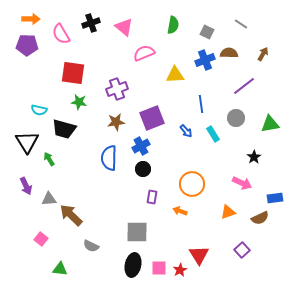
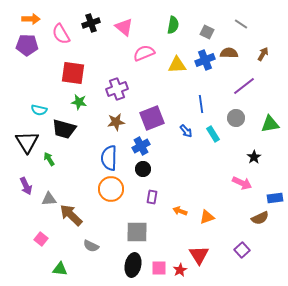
yellow triangle at (175, 75): moved 2 px right, 10 px up
orange circle at (192, 184): moved 81 px left, 5 px down
orange triangle at (228, 212): moved 21 px left, 5 px down
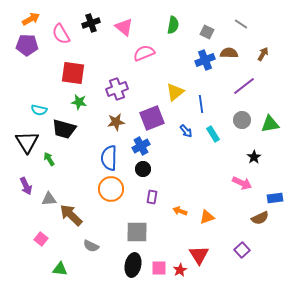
orange arrow at (31, 19): rotated 30 degrees counterclockwise
yellow triangle at (177, 65): moved 2 px left, 27 px down; rotated 36 degrees counterclockwise
gray circle at (236, 118): moved 6 px right, 2 px down
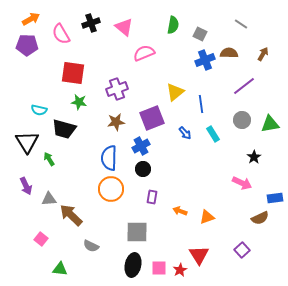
gray square at (207, 32): moved 7 px left, 2 px down
blue arrow at (186, 131): moved 1 px left, 2 px down
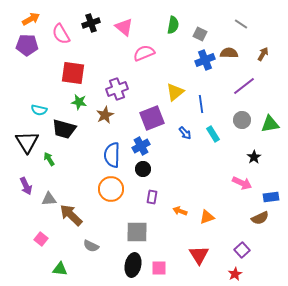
brown star at (116, 122): moved 11 px left, 7 px up; rotated 18 degrees counterclockwise
blue semicircle at (109, 158): moved 3 px right, 3 px up
blue rectangle at (275, 198): moved 4 px left, 1 px up
red star at (180, 270): moved 55 px right, 4 px down
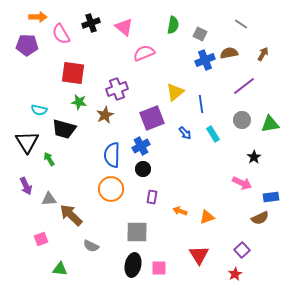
orange arrow at (31, 19): moved 7 px right, 2 px up; rotated 30 degrees clockwise
brown semicircle at (229, 53): rotated 12 degrees counterclockwise
pink square at (41, 239): rotated 32 degrees clockwise
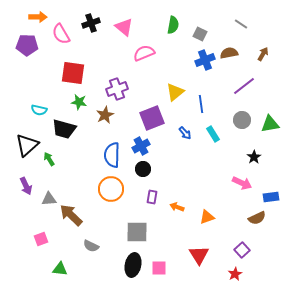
black triangle at (27, 142): moved 3 px down; rotated 20 degrees clockwise
orange arrow at (180, 211): moved 3 px left, 4 px up
brown semicircle at (260, 218): moved 3 px left
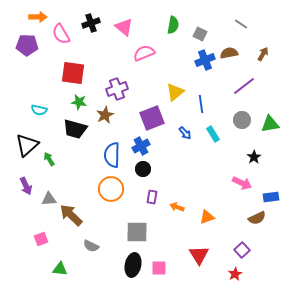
black trapezoid at (64, 129): moved 11 px right
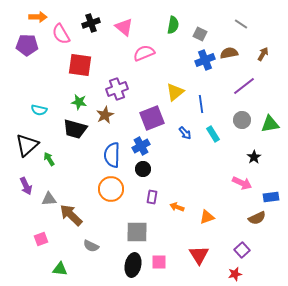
red square at (73, 73): moved 7 px right, 8 px up
pink square at (159, 268): moved 6 px up
red star at (235, 274): rotated 16 degrees clockwise
